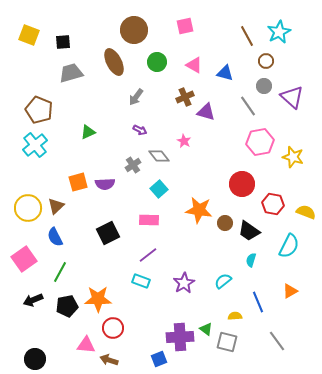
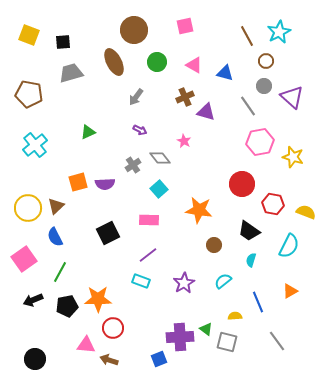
brown pentagon at (39, 110): moved 10 px left, 16 px up; rotated 12 degrees counterclockwise
gray diamond at (159, 156): moved 1 px right, 2 px down
brown circle at (225, 223): moved 11 px left, 22 px down
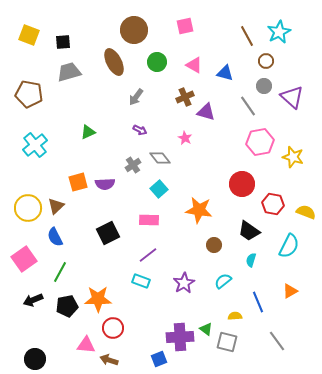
gray trapezoid at (71, 73): moved 2 px left, 1 px up
pink star at (184, 141): moved 1 px right, 3 px up
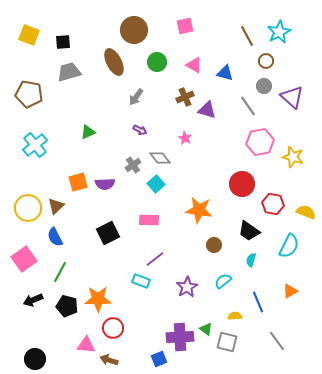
purple triangle at (206, 112): moved 1 px right, 2 px up
cyan square at (159, 189): moved 3 px left, 5 px up
purple line at (148, 255): moved 7 px right, 4 px down
purple star at (184, 283): moved 3 px right, 4 px down
black pentagon at (67, 306): rotated 25 degrees clockwise
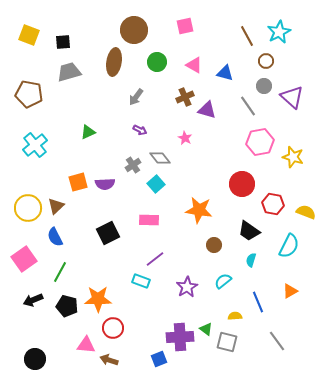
brown ellipse at (114, 62): rotated 36 degrees clockwise
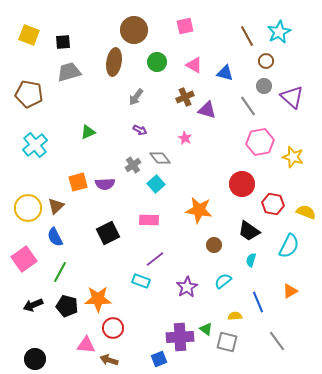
black arrow at (33, 300): moved 5 px down
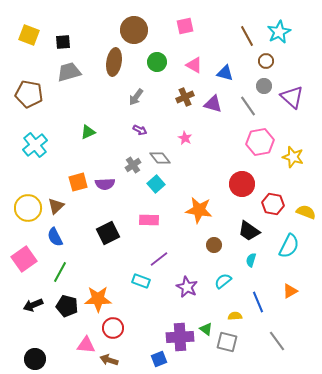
purple triangle at (207, 110): moved 6 px right, 6 px up
purple line at (155, 259): moved 4 px right
purple star at (187, 287): rotated 15 degrees counterclockwise
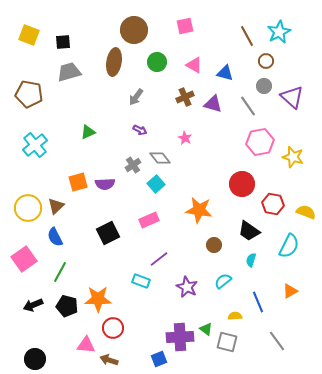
pink rectangle at (149, 220): rotated 24 degrees counterclockwise
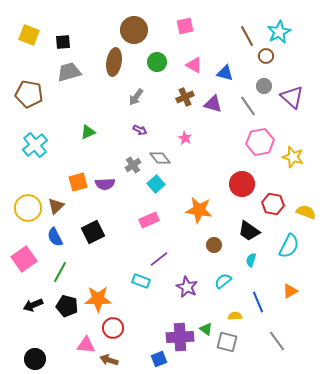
brown circle at (266, 61): moved 5 px up
black square at (108, 233): moved 15 px left, 1 px up
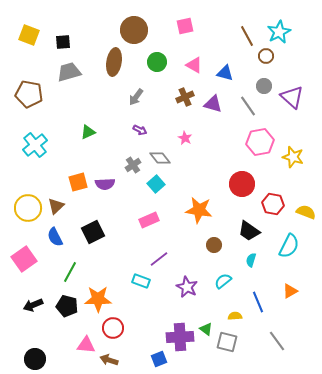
green line at (60, 272): moved 10 px right
